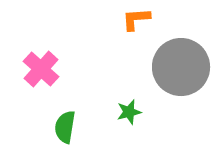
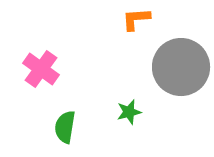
pink cross: rotated 6 degrees counterclockwise
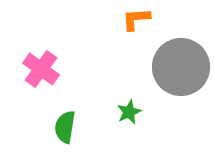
green star: rotated 10 degrees counterclockwise
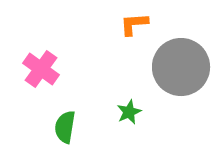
orange L-shape: moved 2 px left, 5 px down
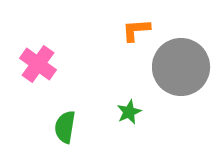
orange L-shape: moved 2 px right, 6 px down
pink cross: moved 3 px left, 5 px up
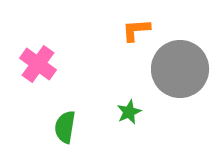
gray circle: moved 1 px left, 2 px down
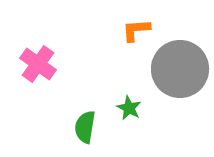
green star: moved 4 px up; rotated 20 degrees counterclockwise
green semicircle: moved 20 px right
